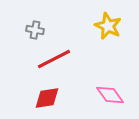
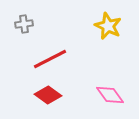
gray cross: moved 11 px left, 6 px up; rotated 18 degrees counterclockwise
red line: moved 4 px left
red diamond: moved 1 px right, 3 px up; rotated 44 degrees clockwise
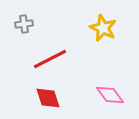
yellow star: moved 5 px left, 2 px down
red diamond: moved 3 px down; rotated 36 degrees clockwise
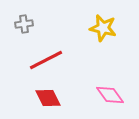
yellow star: rotated 12 degrees counterclockwise
red line: moved 4 px left, 1 px down
red diamond: rotated 8 degrees counterclockwise
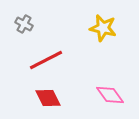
gray cross: rotated 36 degrees clockwise
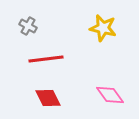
gray cross: moved 4 px right, 2 px down
red line: moved 1 px up; rotated 20 degrees clockwise
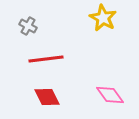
yellow star: moved 10 px up; rotated 16 degrees clockwise
red diamond: moved 1 px left, 1 px up
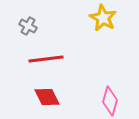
pink diamond: moved 6 px down; rotated 52 degrees clockwise
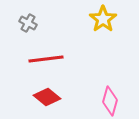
yellow star: moved 1 px down; rotated 8 degrees clockwise
gray cross: moved 3 px up
red diamond: rotated 24 degrees counterclockwise
